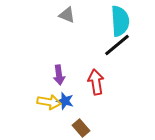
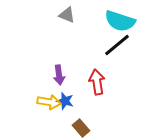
cyan semicircle: rotated 112 degrees clockwise
red arrow: moved 1 px right
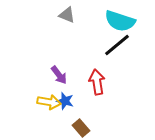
purple arrow: rotated 30 degrees counterclockwise
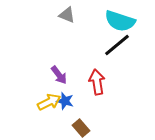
yellow arrow: rotated 35 degrees counterclockwise
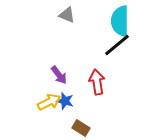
cyan semicircle: rotated 72 degrees clockwise
brown rectangle: rotated 18 degrees counterclockwise
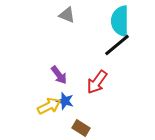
red arrow: rotated 135 degrees counterclockwise
yellow arrow: moved 4 px down
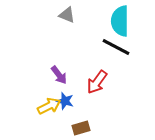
black line: moved 1 px left, 2 px down; rotated 68 degrees clockwise
brown rectangle: rotated 48 degrees counterclockwise
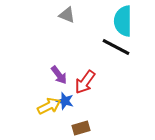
cyan semicircle: moved 3 px right
red arrow: moved 12 px left
